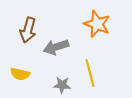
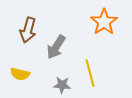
orange star: moved 7 px right, 2 px up; rotated 16 degrees clockwise
gray arrow: rotated 40 degrees counterclockwise
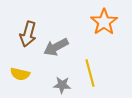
brown arrow: moved 4 px down
gray arrow: rotated 30 degrees clockwise
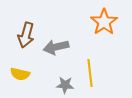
brown arrow: moved 2 px left, 1 px down
gray arrow: rotated 15 degrees clockwise
yellow line: rotated 8 degrees clockwise
gray star: moved 3 px right
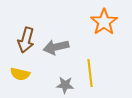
brown arrow: moved 5 px down
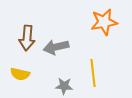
orange star: rotated 24 degrees clockwise
brown arrow: moved 1 px right, 2 px up; rotated 10 degrees counterclockwise
yellow line: moved 3 px right
gray star: moved 1 px left, 1 px down
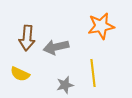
orange star: moved 3 px left, 4 px down
yellow semicircle: rotated 12 degrees clockwise
gray star: moved 1 px right, 1 px up; rotated 18 degrees counterclockwise
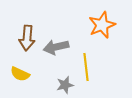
orange star: moved 1 px right, 1 px up; rotated 12 degrees counterclockwise
yellow line: moved 7 px left, 6 px up
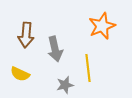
orange star: moved 1 px down
brown arrow: moved 1 px left, 3 px up
gray arrow: moved 1 px left, 2 px down; rotated 90 degrees counterclockwise
yellow line: moved 2 px right, 1 px down
